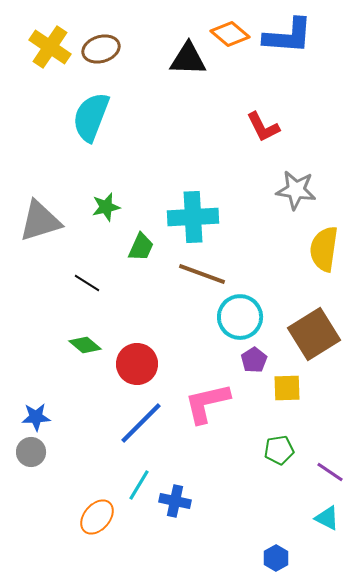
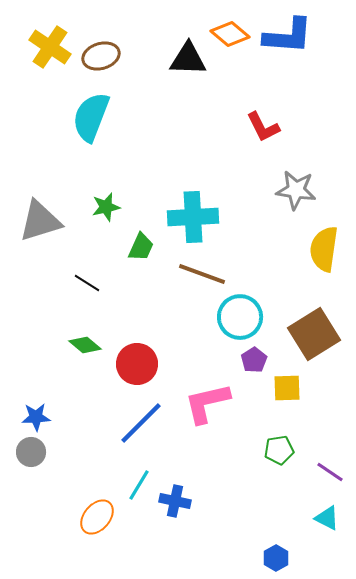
brown ellipse: moved 7 px down
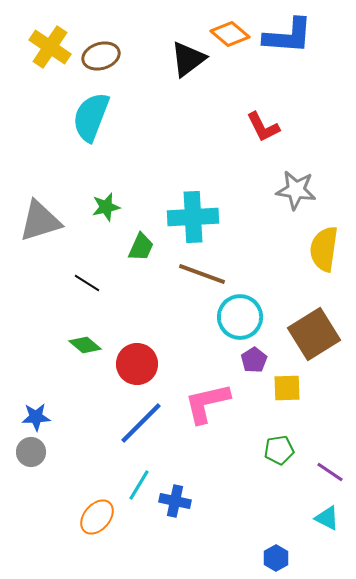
black triangle: rotated 39 degrees counterclockwise
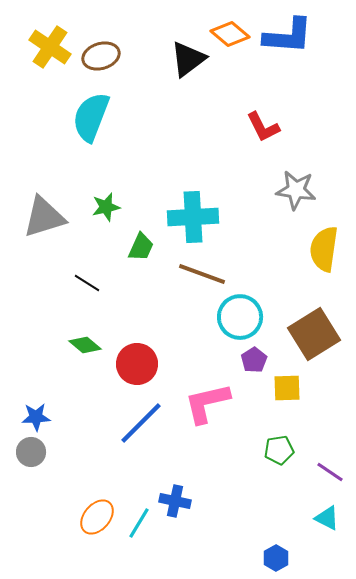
gray triangle: moved 4 px right, 4 px up
cyan line: moved 38 px down
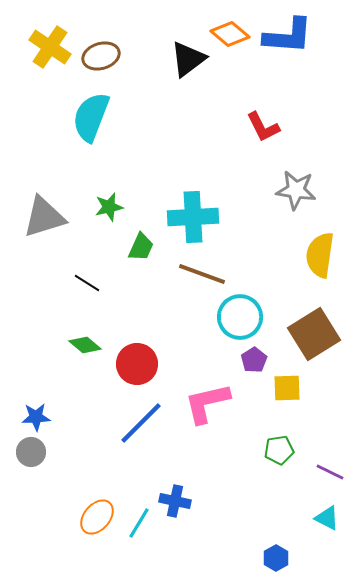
green star: moved 3 px right
yellow semicircle: moved 4 px left, 6 px down
purple line: rotated 8 degrees counterclockwise
